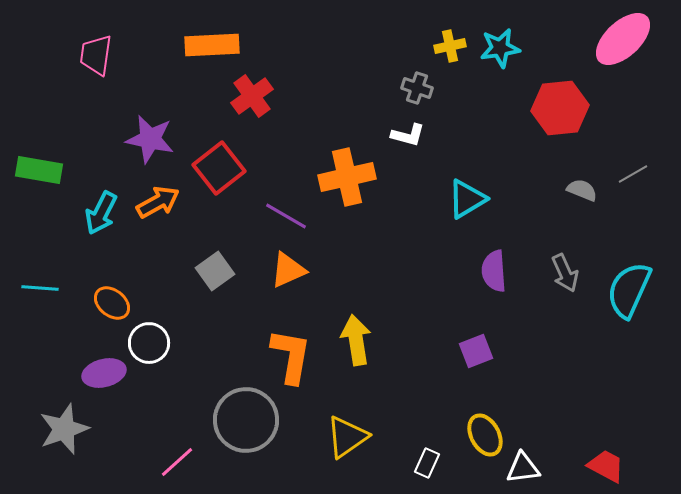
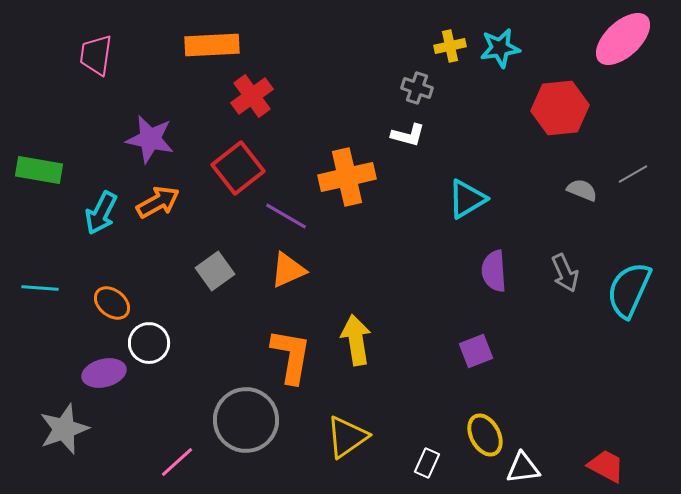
red square: moved 19 px right
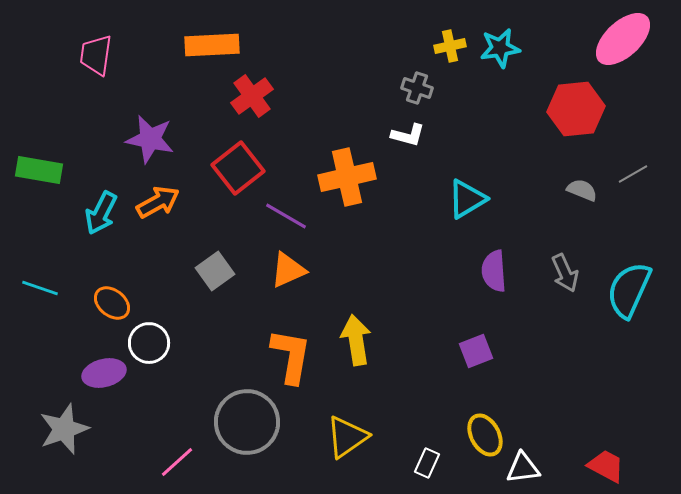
red hexagon: moved 16 px right, 1 px down
cyan line: rotated 15 degrees clockwise
gray circle: moved 1 px right, 2 px down
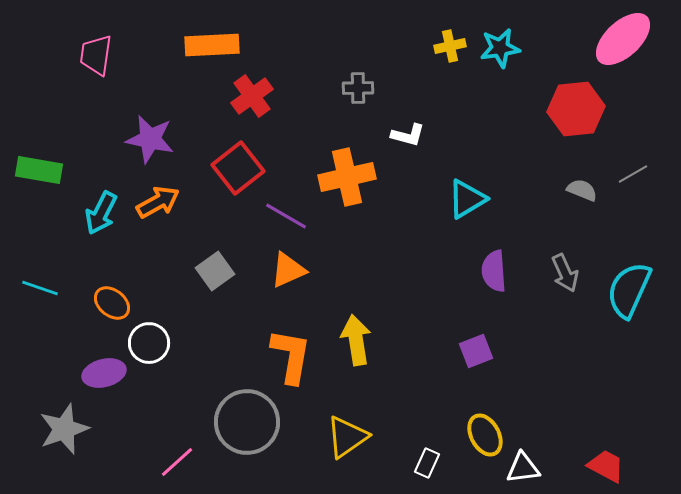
gray cross: moved 59 px left; rotated 20 degrees counterclockwise
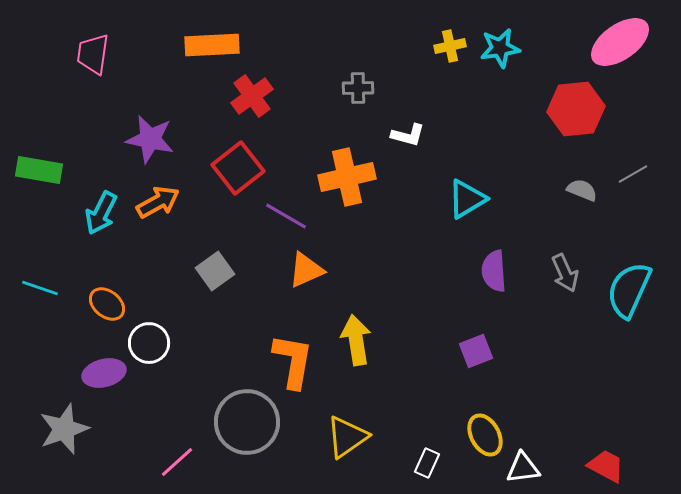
pink ellipse: moved 3 px left, 3 px down; rotated 8 degrees clockwise
pink trapezoid: moved 3 px left, 1 px up
orange triangle: moved 18 px right
orange ellipse: moved 5 px left, 1 px down
orange L-shape: moved 2 px right, 5 px down
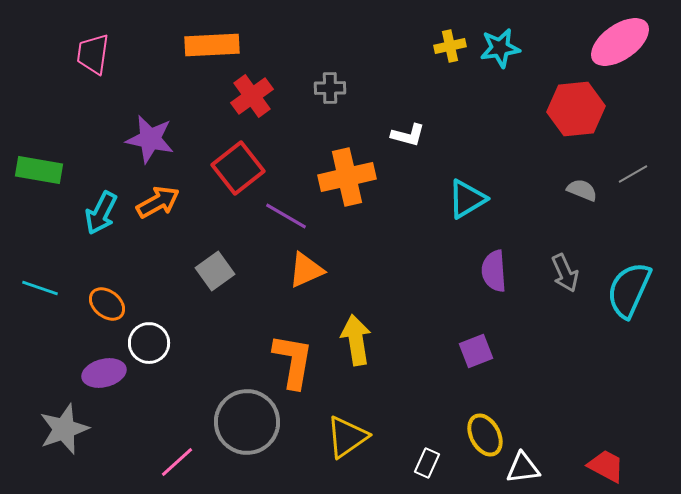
gray cross: moved 28 px left
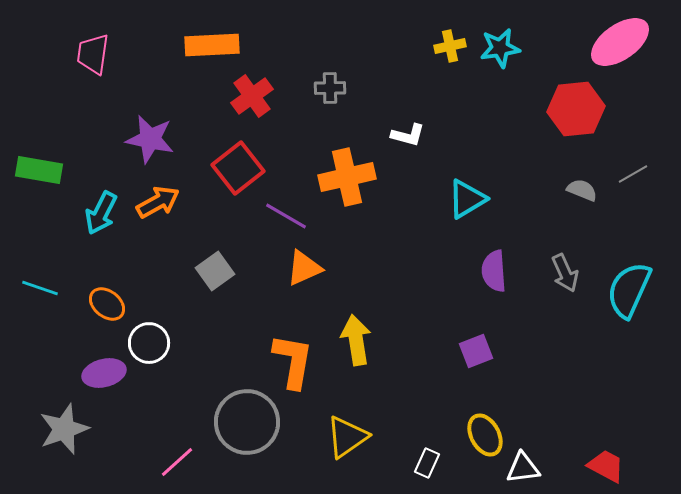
orange triangle: moved 2 px left, 2 px up
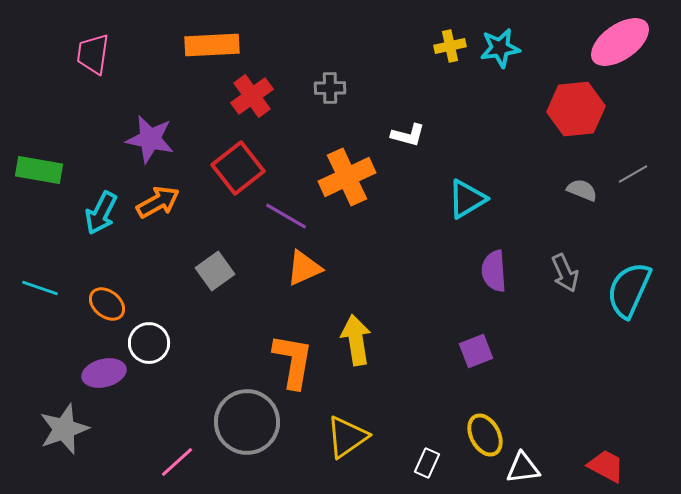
orange cross: rotated 12 degrees counterclockwise
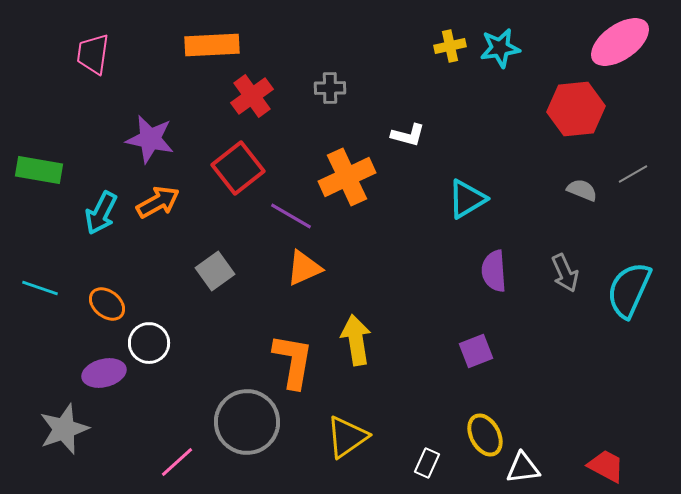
purple line: moved 5 px right
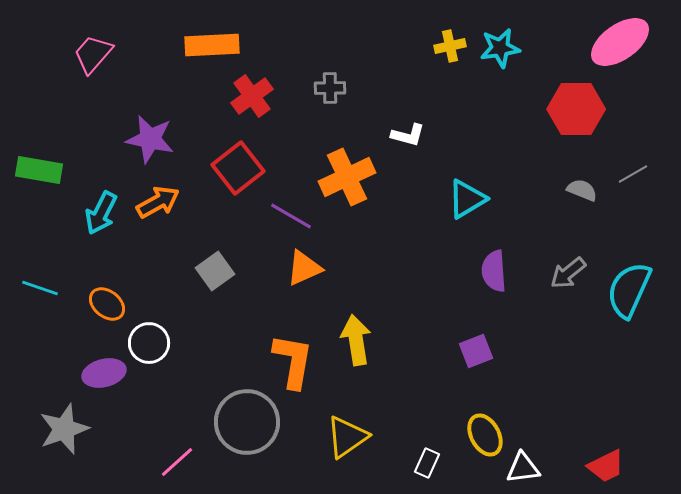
pink trapezoid: rotated 33 degrees clockwise
red hexagon: rotated 6 degrees clockwise
gray arrow: moved 3 px right; rotated 75 degrees clockwise
red trapezoid: rotated 126 degrees clockwise
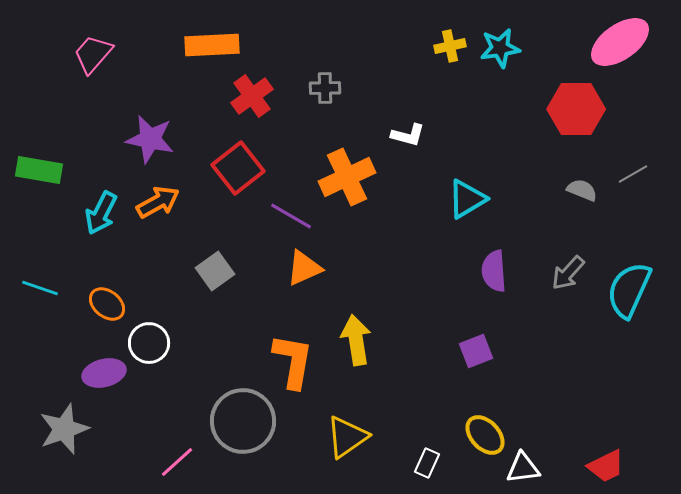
gray cross: moved 5 px left
gray arrow: rotated 9 degrees counterclockwise
gray circle: moved 4 px left, 1 px up
yellow ellipse: rotated 15 degrees counterclockwise
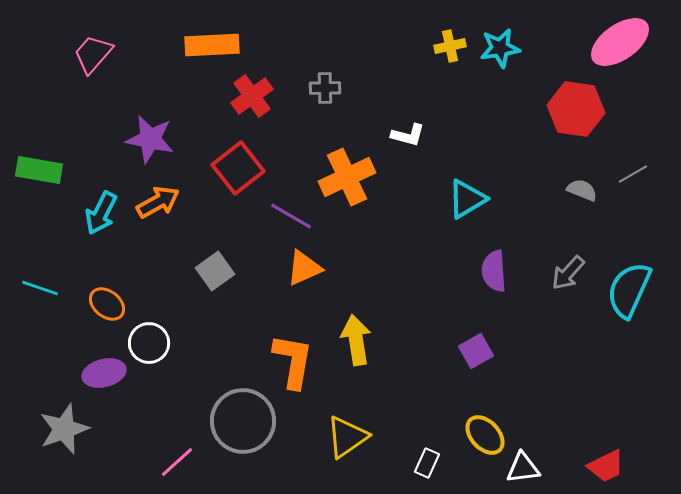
red hexagon: rotated 8 degrees clockwise
purple square: rotated 8 degrees counterclockwise
